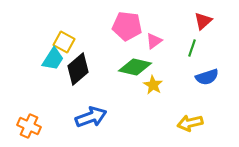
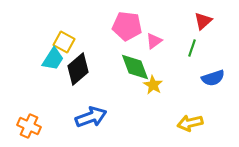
green diamond: rotated 56 degrees clockwise
blue semicircle: moved 6 px right, 1 px down
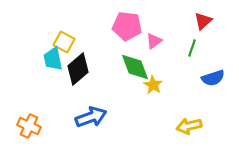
cyan trapezoid: rotated 135 degrees clockwise
yellow arrow: moved 1 px left, 3 px down
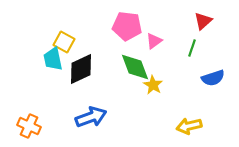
black diamond: moved 3 px right; rotated 16 degrees clockwise
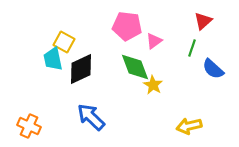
blue semicircle: moved 9 px up; rotated 60 degrees clockwise
blue arrow: rotated 116 degrees counterclockwise
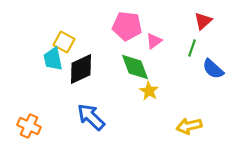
yellow star: moved 4 px left, 6 px down
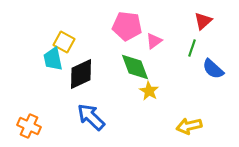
black diamond: moved 5 px down
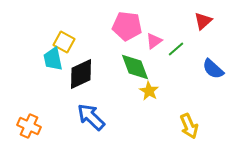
green line: moved 16 px left, 1 px down; rotated 30 degrees clockwise
yellow arrow: rotated 100 degrees counterclockwise
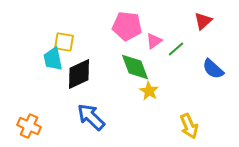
yellow square: rotated 20 degrees counterclockwise
black diamond: moved 2 px left
